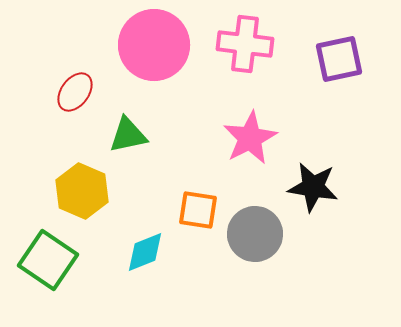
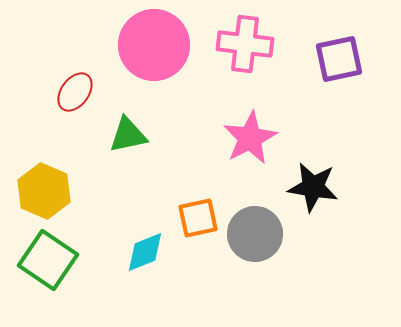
yellow hexagon: moved 38 px left
orange square: moved 8 px down; rotated 21 degrees counterclockwise
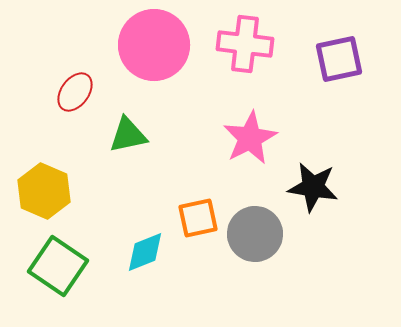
green square: moved 10 px right, 6 px down
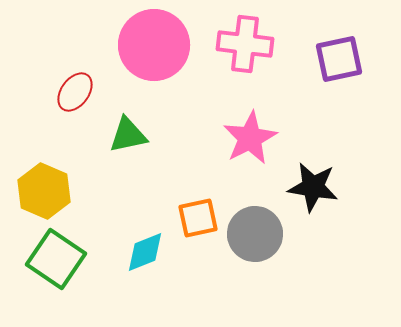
green square: moved 2 px left, 7 px up
